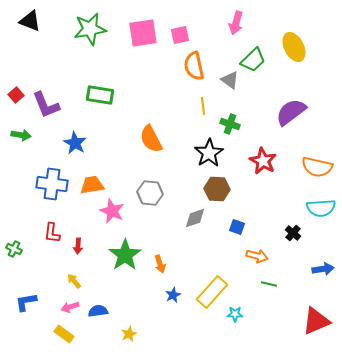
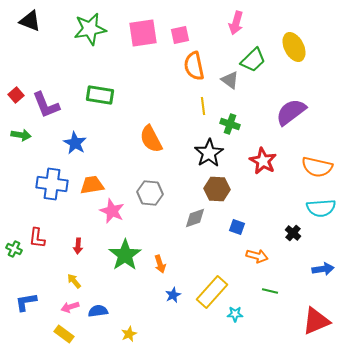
red L-shape at (52, 233): moved 15 px left, 5 px down
green line at (269, 284): moved 1 px right, 7 px down
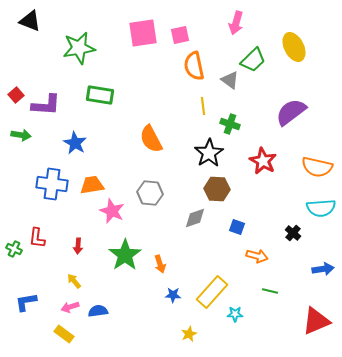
green star at (90, 29): moved 11 px left, 19 px down
purple L-shape at (46, 105): rotated 64 degrees counterclockwise
blue star at (173, 295): rotated 28 degrees clockwise
yellow star at (129, 334): moved 60 px right
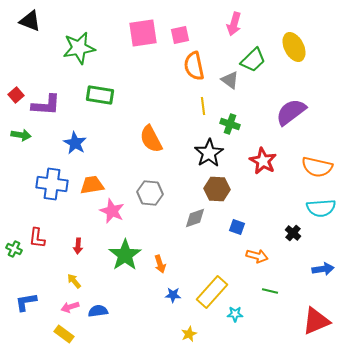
pink arrow at (236, 23): moved 2 px left, 1 px down
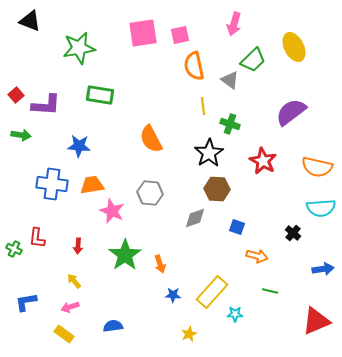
blue star at (75, 143): moved 4 px right, 3 px down; rotated 25 degrees counterclockwise
blue semicircle at (98, 311): moved 15 px right, 15 px down
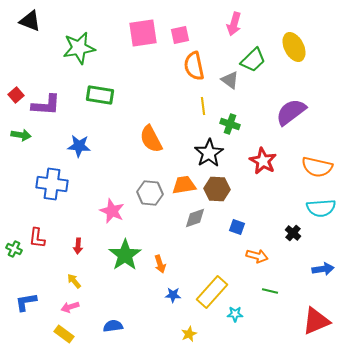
orange trapezoid at (92, 185): moved 92 px right
